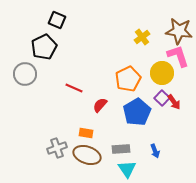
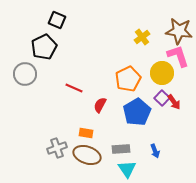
red semicircle: rotated 14 degrees counterclockwise
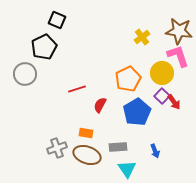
red line: moved 3 px right, 1 px down; rotated 42 degrees counterclockwise
purple square: moved 2 px up
gray rectangle: moved 3 px left, 2 px up
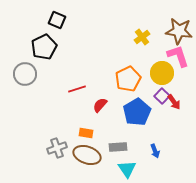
red semicircle: rotated 14 degrees clockwise
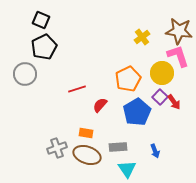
black square: moved 16 px left
purple square: moved 2 px left, 1 px down
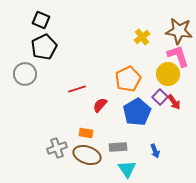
yellow circle: moved 6 px right, 1 px down
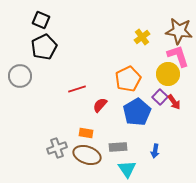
gray circle: moved 5 px left, 2 px down
blue arrow: rotated 32 degrees clockwise
